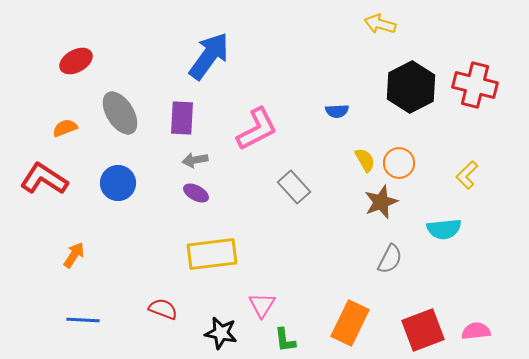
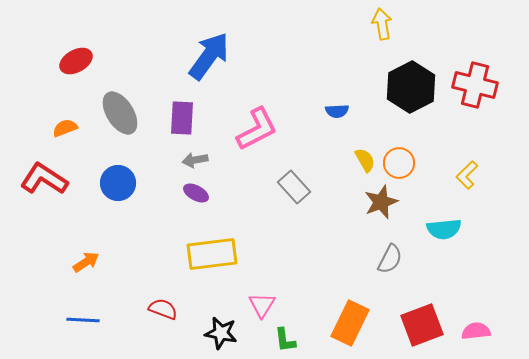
yellow arrow: moved 2 px right; rotated 64 degrees clockwise
orange arrow: moved 12 px right, 7 px down; rotated 24 degrees clockwise
red square: moved 1 px left, 5 px up
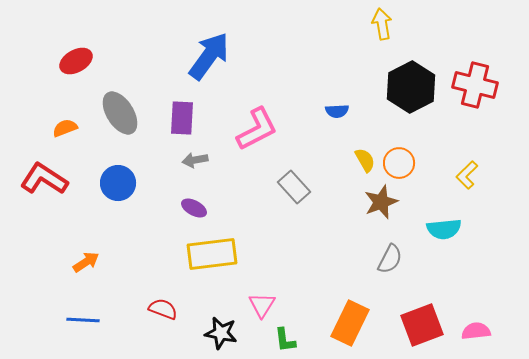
purple ellipse: moved 2 px left, 15 px down
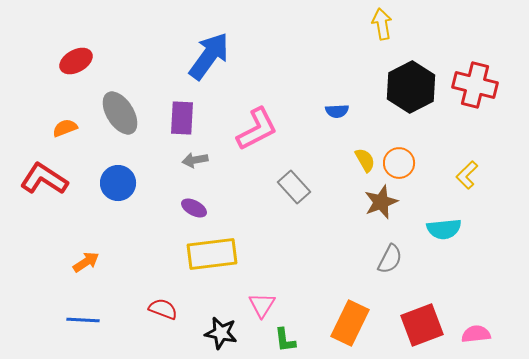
pink semicircle: moved 3 px down
